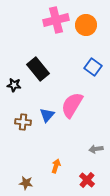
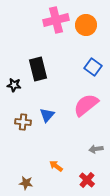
black rectangle: rotated 25 degrees clockwise
pink semicircle: moved 14 px right; rotated 20 degrees clockwise
orange arrow: rotated 72 degrees counterclockwise
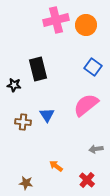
blue triangle: rotated 14 degrees counterclockwise
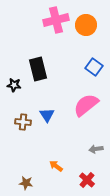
blue square: moved 1 px right
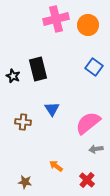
pink cross: moved 1 px up
orange circle: moved 2 px right
black star: moved 1 px left, 9 px up; rotated 16 degrees clockwise
pink semicircle: moved 2 px right, 18 px down
blue triangle: moved 5 px right, 6 px up
brown star: moved 1 px left, 1 px up
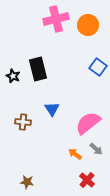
blue square: moved 4 px right
gray arrow: rotated 128 degrees counterclockwise
orange arrow: moved 19 px right, 12 px up
brown star: moved 2 px right
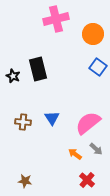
orange circle: moved 5 px right, 9 px down
blue triangle: moved 9 px down
brown star: moved 2 px left, 1 px up
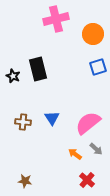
blue square: rotated 36 degrees clockwise
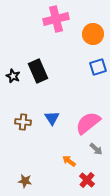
black rectangle: moved 2 px down; rotated 10 degrees counterclockwise
orange arrow: moved 6 px left, 7 px down
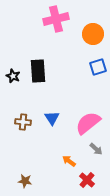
black rectangle: rotated 20 degrees clockwise
